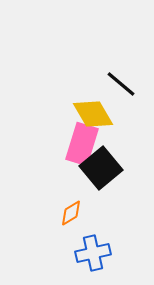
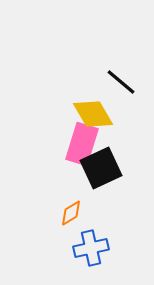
black line: moved 2 px up
black square: rotated 15 degrees clockwise
blue cross: moved 2 px left, 5 px up
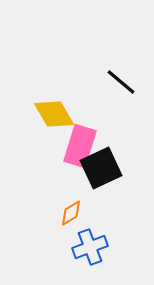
yellow diamond: moved 39 px left
pink rectangle: moved 2 px left, 2 px down
blue cross: moved 1 px left, 1 px up; rotated 8 degrees counterclockwise
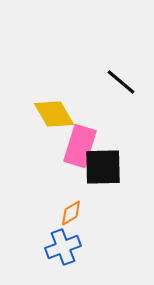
black square: moved 2 px right, 1 px up; rotated 24 degrees clockwise
blue cross: moved 27 px left
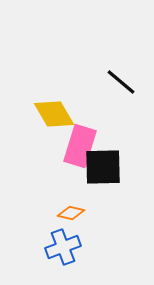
orange diamond: rotated 44 degrees clockwise
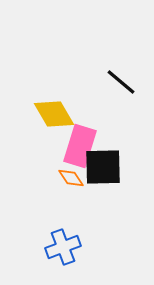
orange diamond: moved 35 px up; rotated 44 degrees clockwise
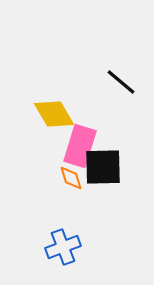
orange diamond: rotated 16 degrees clockwise
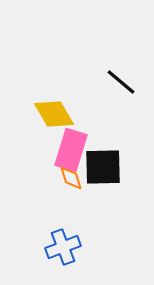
pink rectangle: moved 9 px left, 4 px down
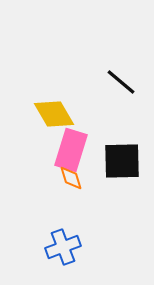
black square: moved 19 px right, 6 px up
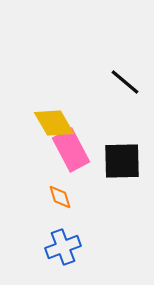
black line: moved 4 px right
yellow diamond: moved 9 px down
pink rectangle: rotated 45 degrees counterclockwise
orange diamond: moved 11 px left, 19 px down
